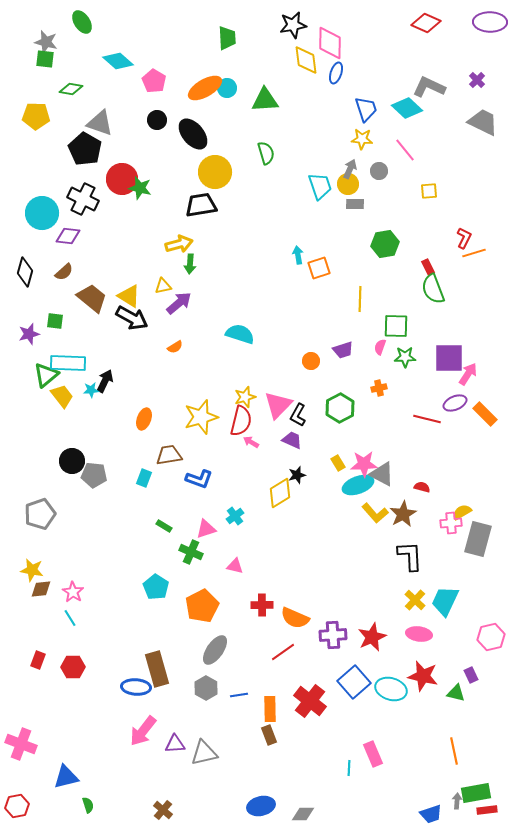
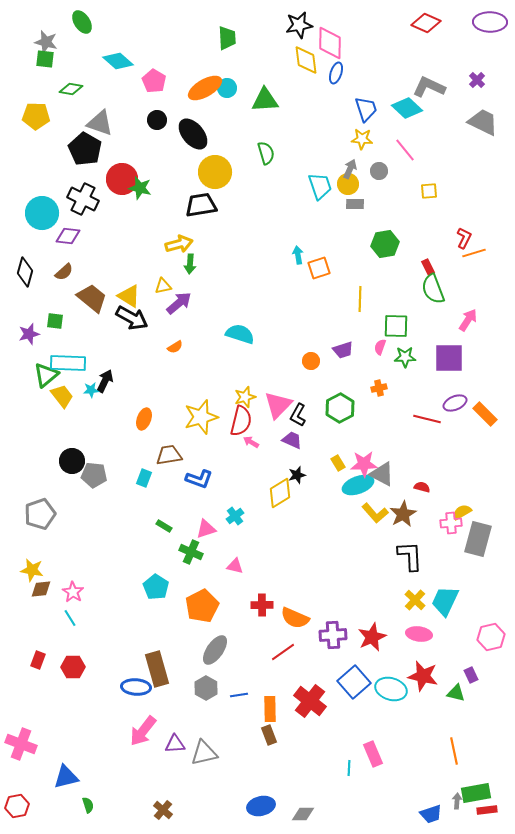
black star at (293, 25): moved 6 px right
pink arrow at (468, 374): moved 54 px up
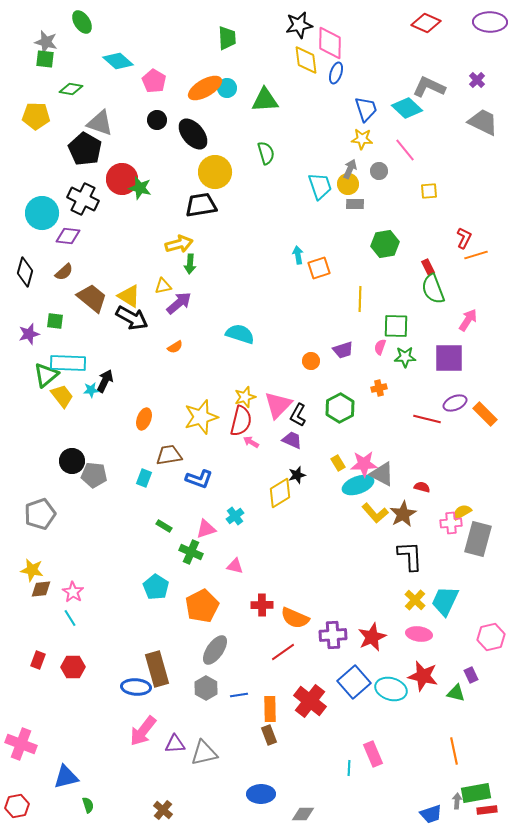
orange line at (474, 253): moved 2 px right, 2 px down
blue ellipse at (261, 806): moved 12 px up; rotated 12 degrees clockwise
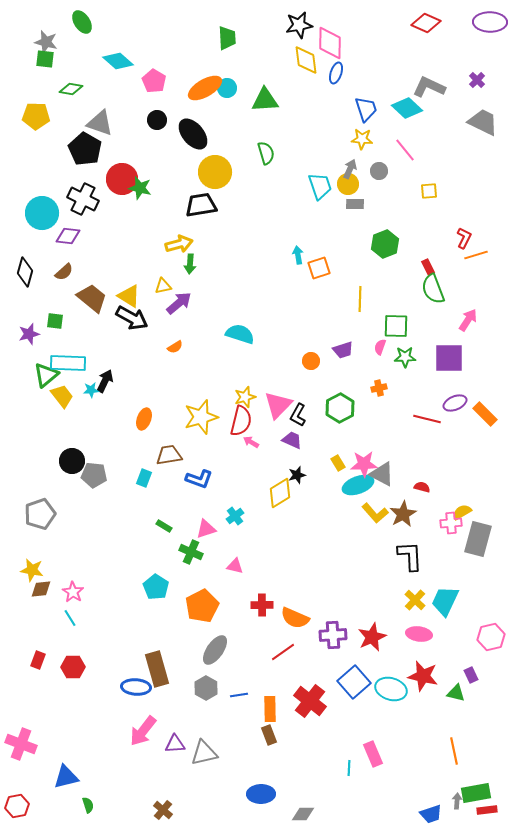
green hexagon at (385, 244): rotated 12 degrees counterclockwise
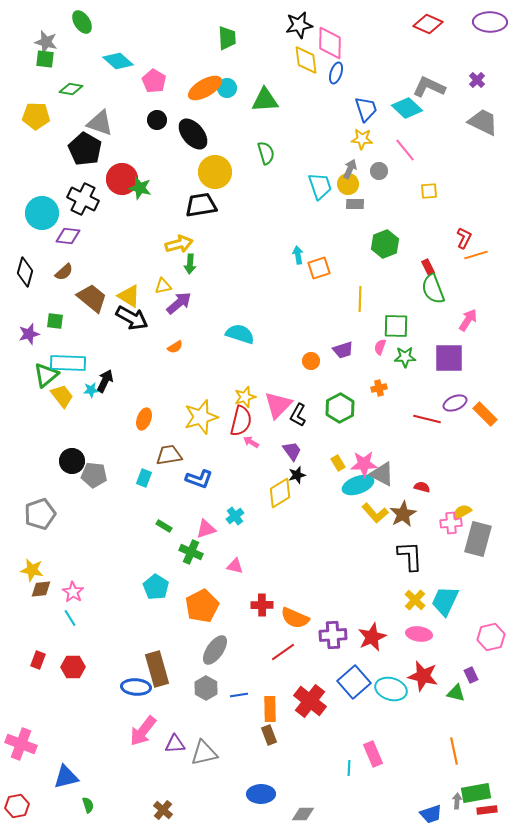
red diamond at (426, 23): moved 2 px right, 1 px down
purple trapezoid at (292, 440): moved 11 px down; rotated 30 degrees clockwise
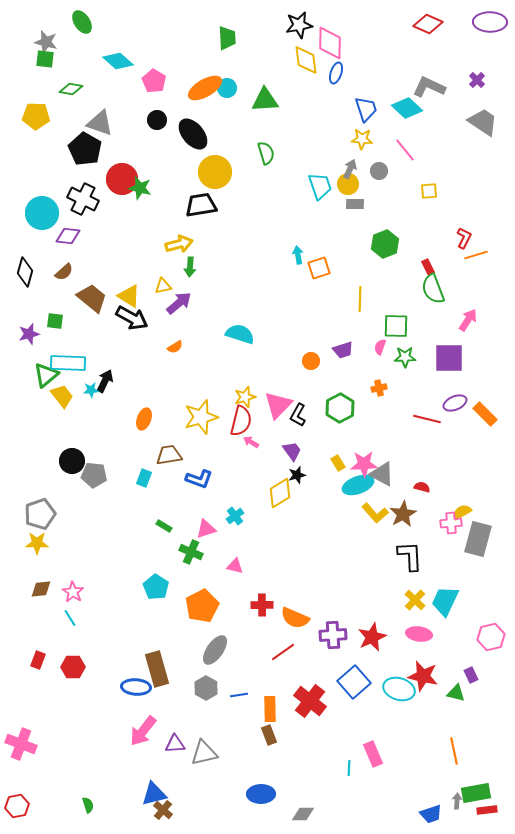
gray trapezoid at (483, 122): rotated 8 degrees clockwise
green arrow at (190, 264): moved 3 px down
yellow star at (32, 570): moved 5 px right, 27 px up; rotated 10 degrees counterclockwise
cyan ellipse at (391, 689): moved 8 px right
blue triangle at (66, 777): moved 88 px right, 17 px down
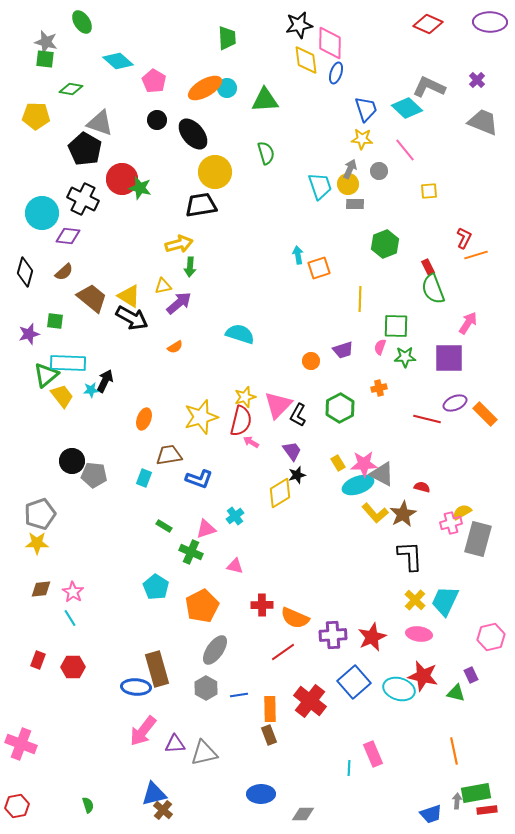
gray trapezoid at (483, 122): rotated 12 degrees counterclockwise
pink arrow at (468, 320): moved 3 px down
pink cross at (451, 523): rotated 10 degrees counterclockwise
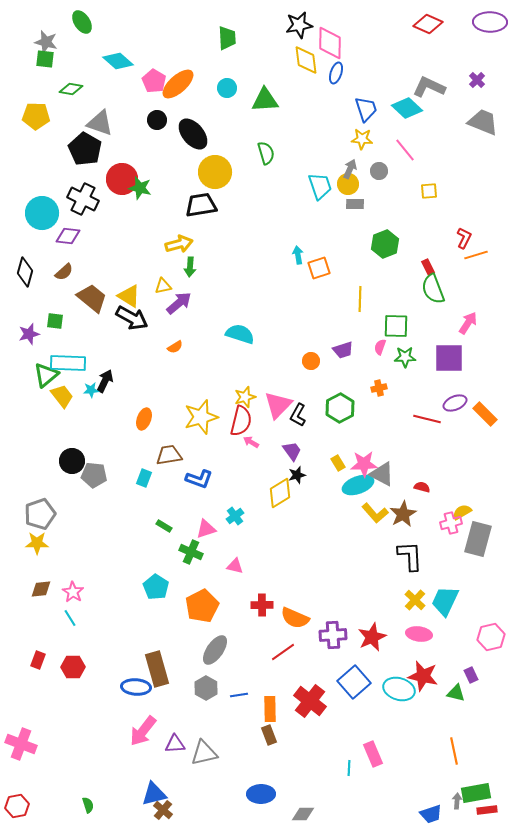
orange ellipse at (205, 88): moved 27 px left, 4 px up; rotated 12 degrees counterclockwise
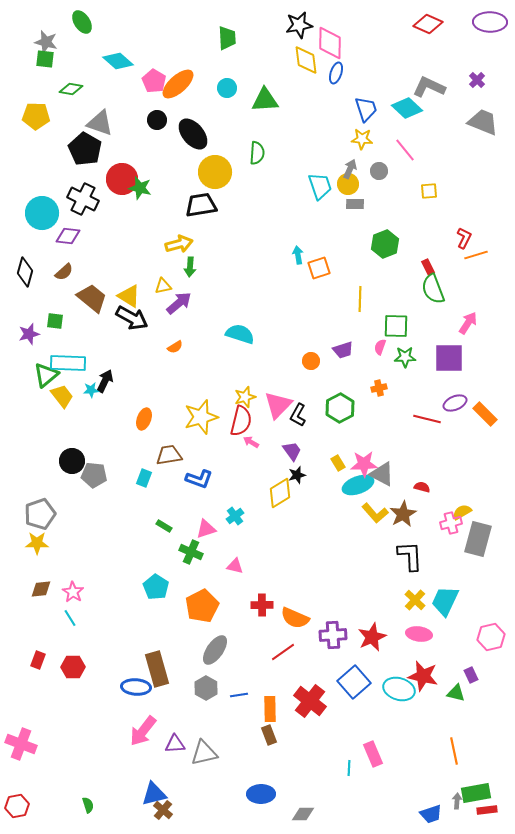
green semicircle at (266, 153): moved 9 px left; rotated 20 degrees clockwise
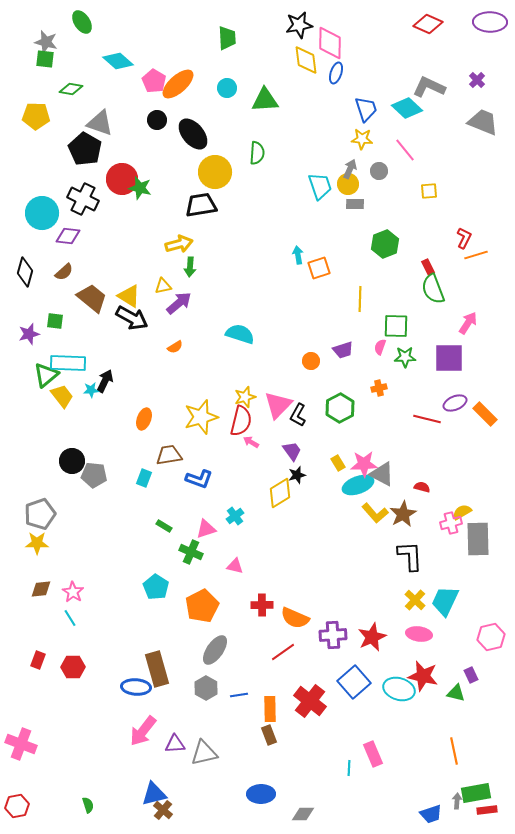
gray rectangle at (478, 539): rotated 16 degrees counterclockwise
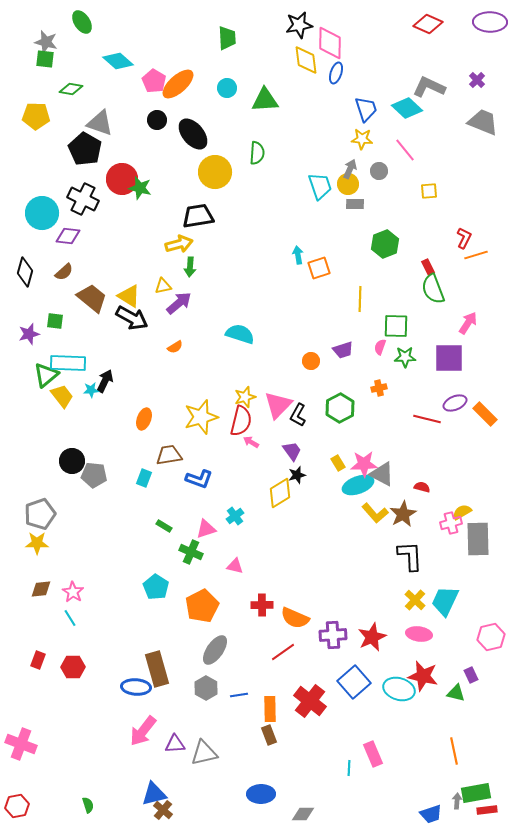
black trapezoid at (201, 205): moved 3 px left, 11 px down
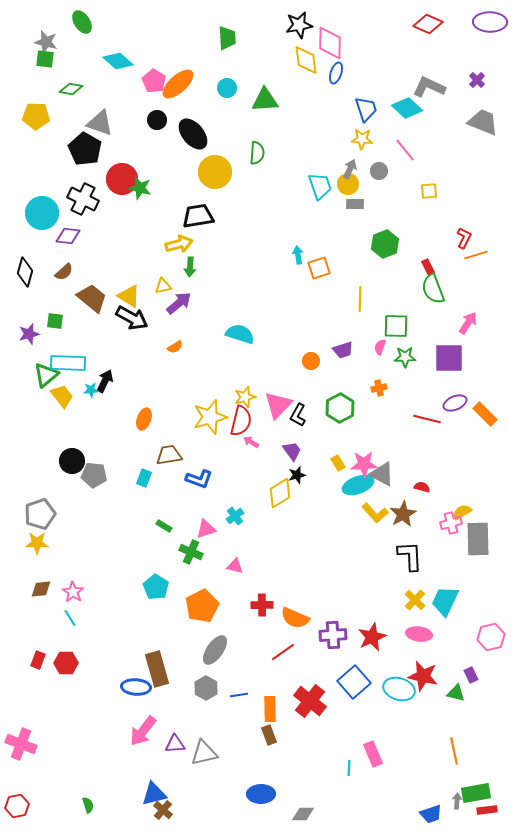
yellow star at (201, 417): moved 9 px right
red hexagon at (73, 667): moved 7 px left, 4 px up
